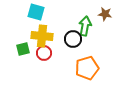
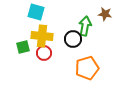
green square: moved 2 px up
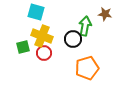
yellow cross: rotated 15 degrees clockwise
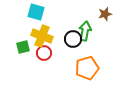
brown star: rotated 24 degrees counterclockwise
green arrow: moved 5 px down
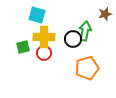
cyan square: moved 1 px right, 3 px down
yellow cross: moved 2 px right, 1 px down; rotated 20 degrees counterclockwise
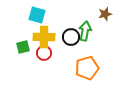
black circle: moved 2 px left, 2 px up
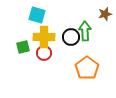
green arrow: rotated 12 degrees counterclockwise
orange pentagon: rotated 20 degrees counterclockwise
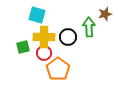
green arrow: moved 4 px right, 4 px up
black circle: moved 3 px left
orange pentagon: moved 29 px left, 1 px down
